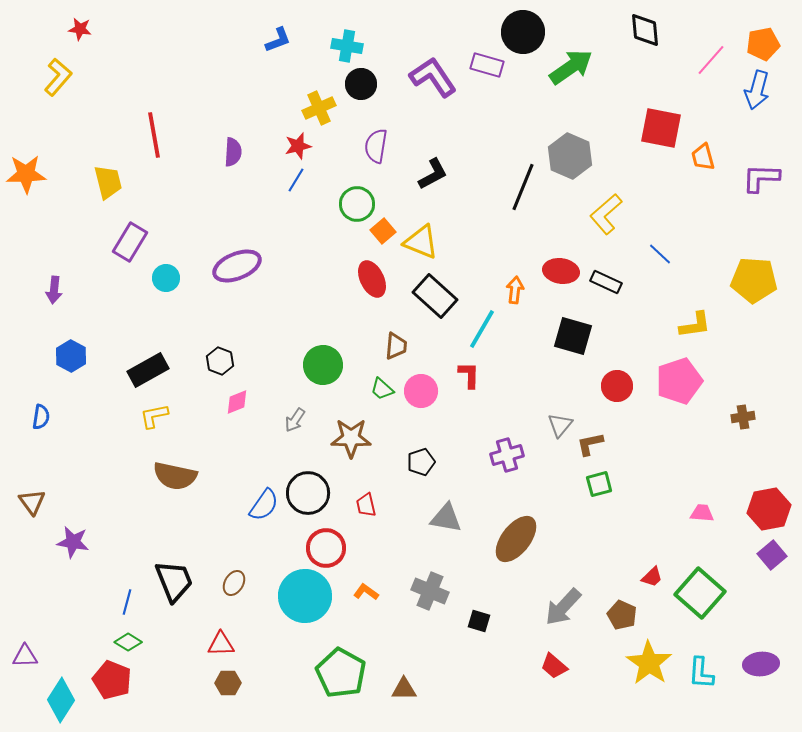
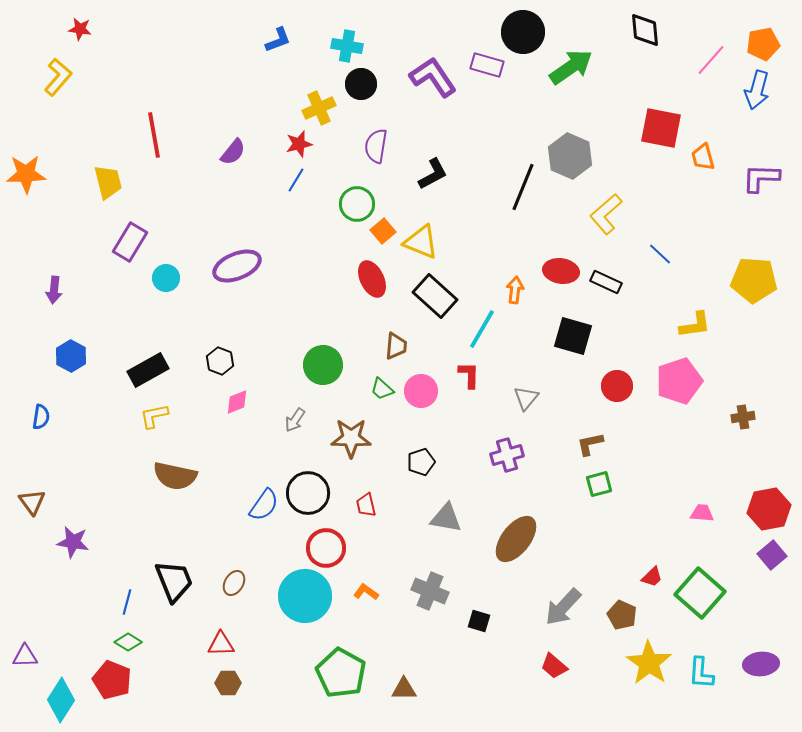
red star at (298, 146): moved 1 px right, 2 px up
purple semicircle at (233, 152): rotated 36 degrees clockwise
gray triangle at (560, 425): moved 34 px left, 27 px up
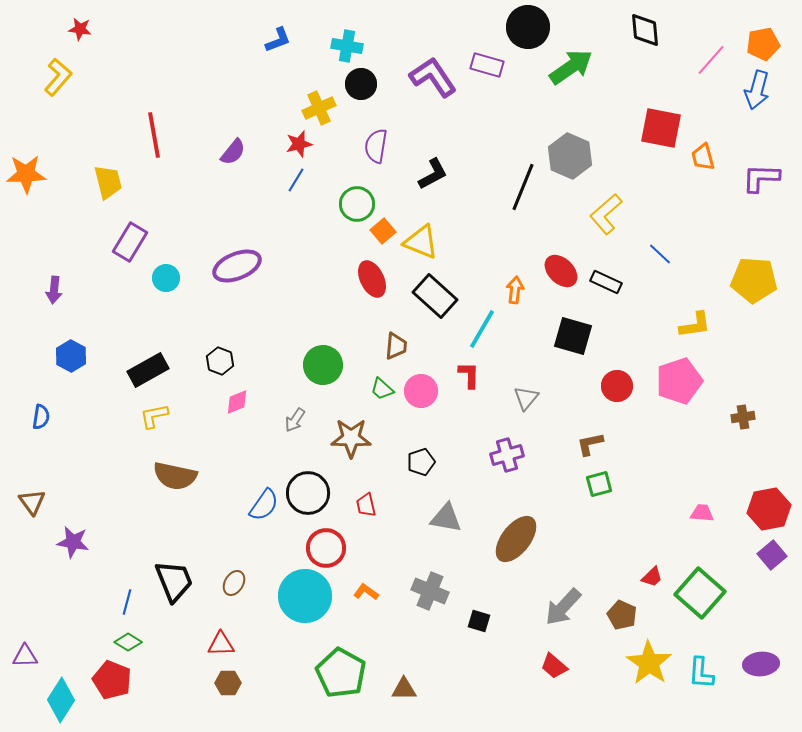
black circle at (523, 32): moved 5 px right, 5 px up
red ellipse at (561, 271): rotated 36 degrees clockwise
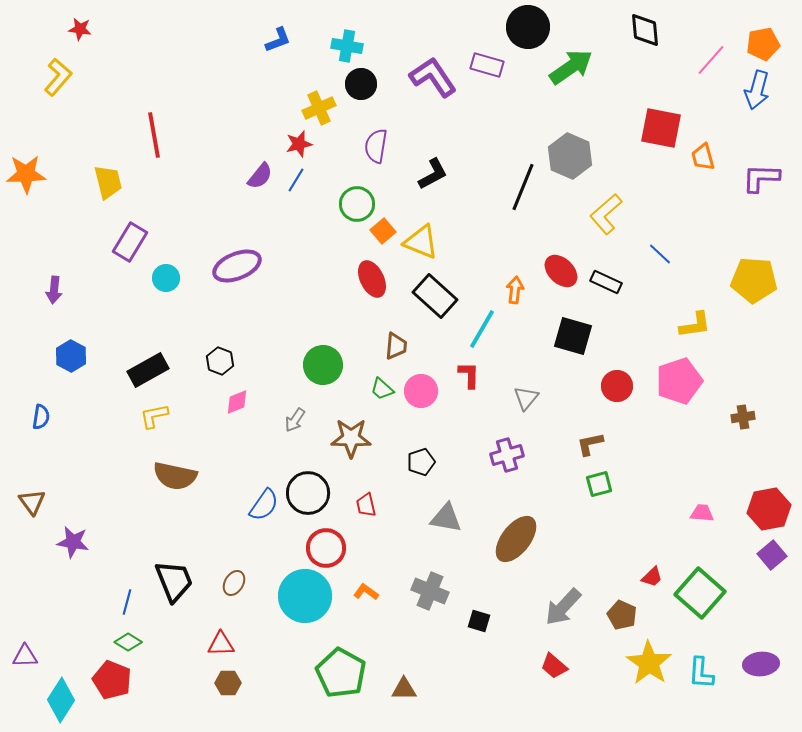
purple semicircle at (233, 152): moved 27 px right, 24 px down
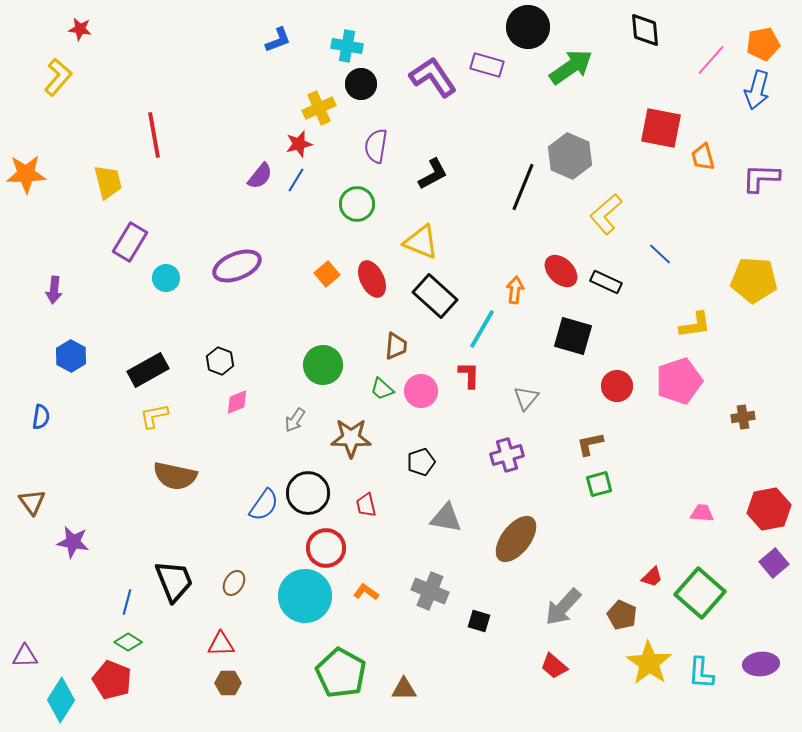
orange square at (383, 231): moved 56 px left, 43 px down
purple square at (772, 555): moved 2 px right, 8 px down
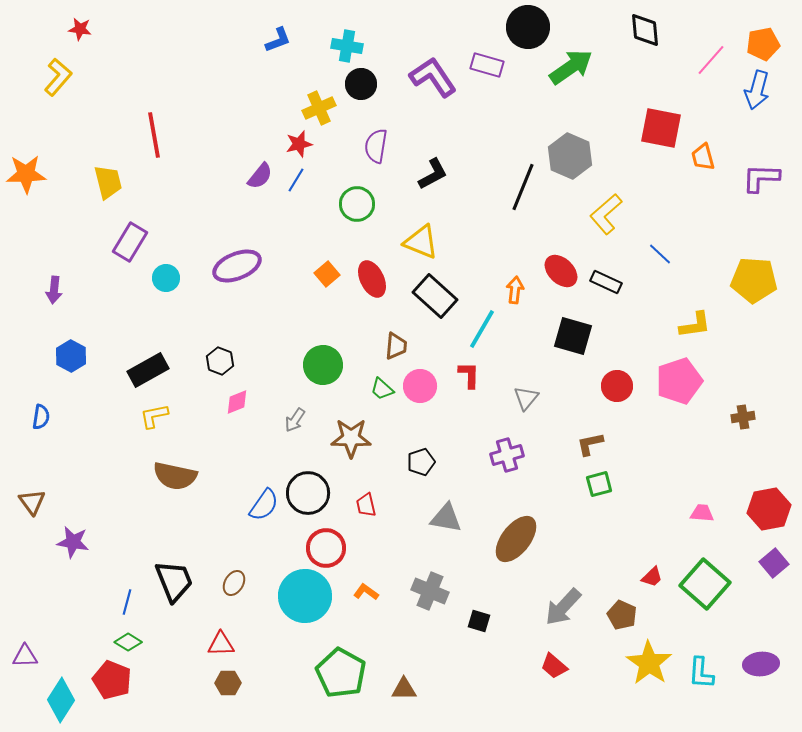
pink circle at (421, 391): moved 1 px left, 5 px up
green square at (700, 593): moved 5 px right, 9 px up
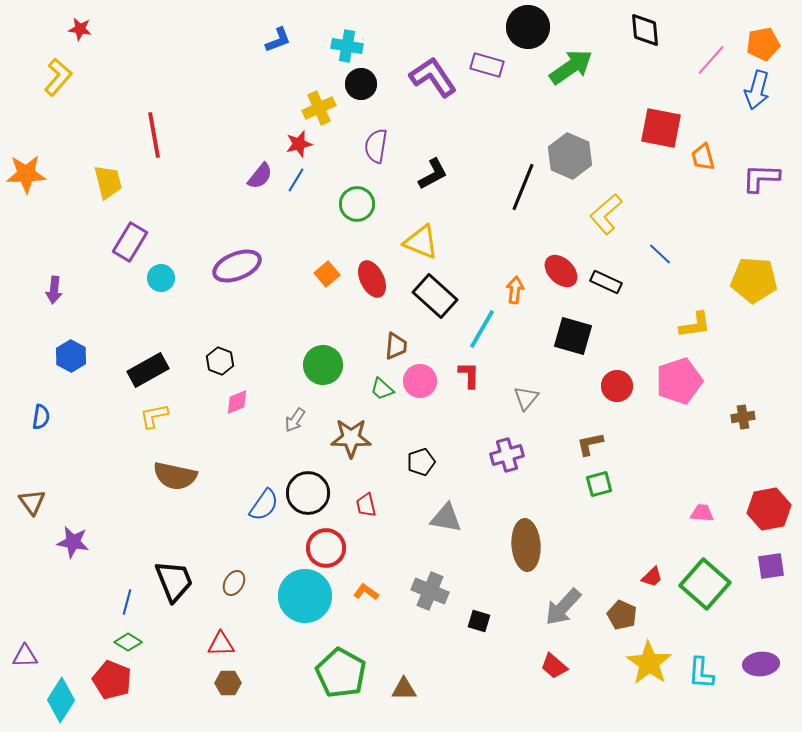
cyan circle at (166, 278): moved 5 px left
pink circle at (420, 386): moved 5 px up
brown ellipse at (516, 539): moved 10 px right, 6 px down; rotated 42 degrees counterclockwise
purple square at (774, 563): moved 3 px left, 3 px down; rotated 32 degrees clockwise
